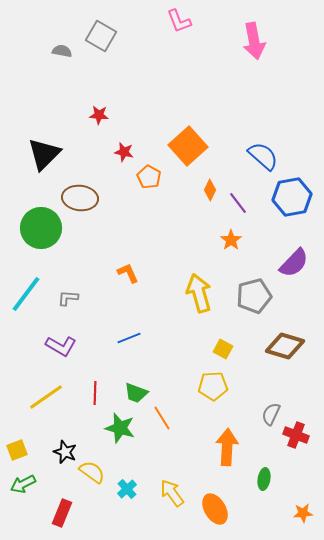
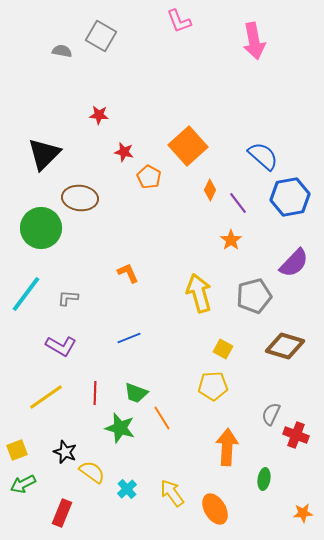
blue hexagon at (292, 197): moved 2 px left
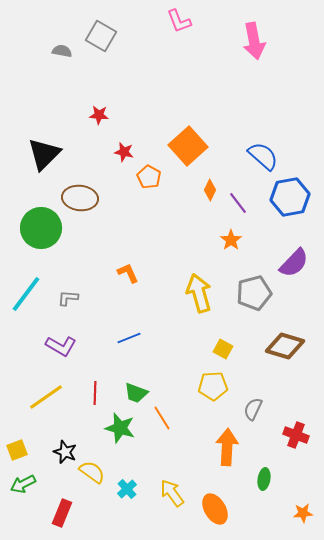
gray pentagon at (254, 296): moved 3 px up
gray semicircle at (271, 414): moved 18 px left, 5 px up
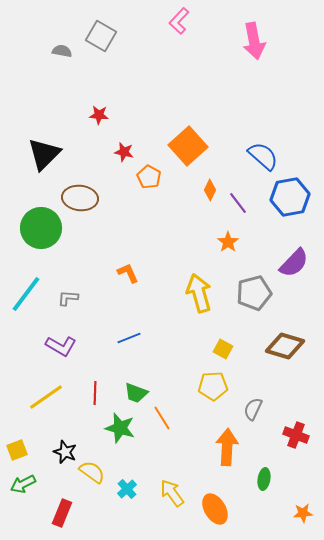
pink L-shape at (179, 21): rotated 64 degrees clockwise
orange star at (231, 240): moved 3 px left, 2 px down
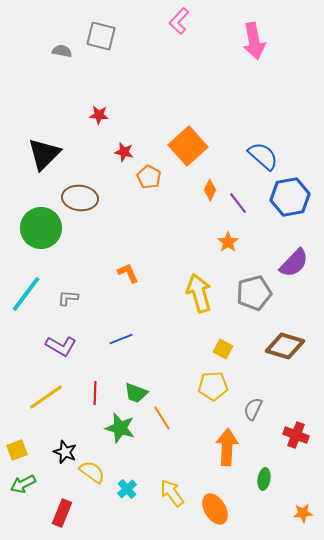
gray square at (101, 36): rotated 16 degrees counterclockwise
blue line at (129, 338): moved 8 px left, 1 px down
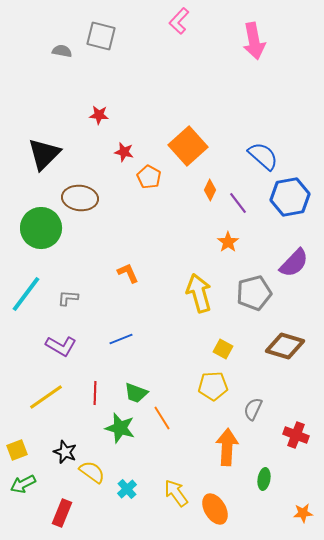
yellow arrow at (172, 493): moved 4 px right
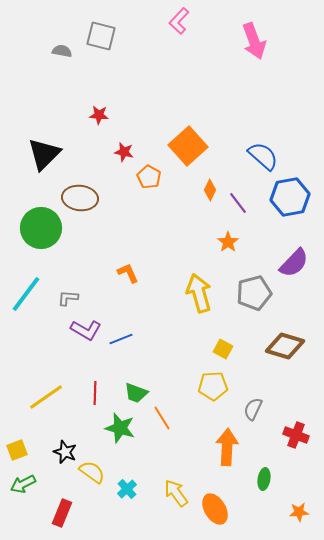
pink arrow at (254, 41): rotated 9 degrees counterclockwise
purple L-shape at (61, 346): moved 25 px right, 16 px up
orange star at (303, 513): moved 4 px left, 1 px up
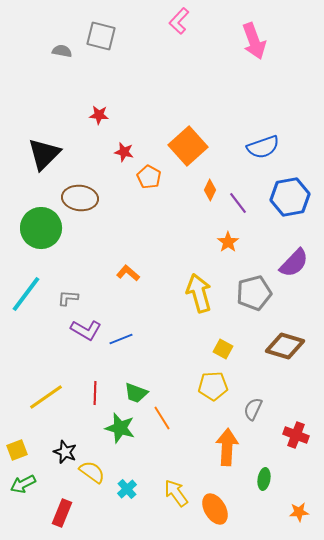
blue semicircle at (263, 156): moved 9 px up; rotated 120 degrees clockwise
orange L-shape at (128, 273): rotated 25 degrees counterclockwise
